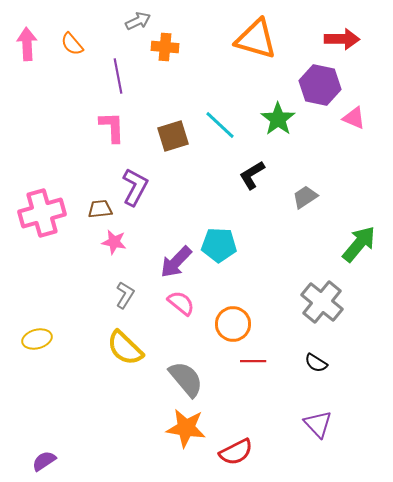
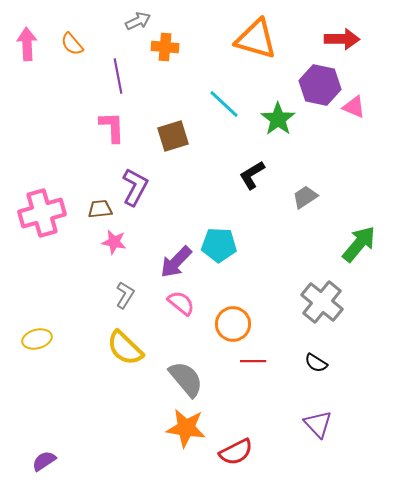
pink triangle: moved 11 px up
cyan line: moved 4 px right, 21 px up
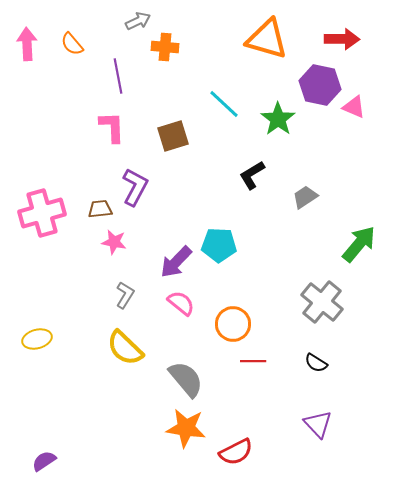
orange triangle: moved 11 px right
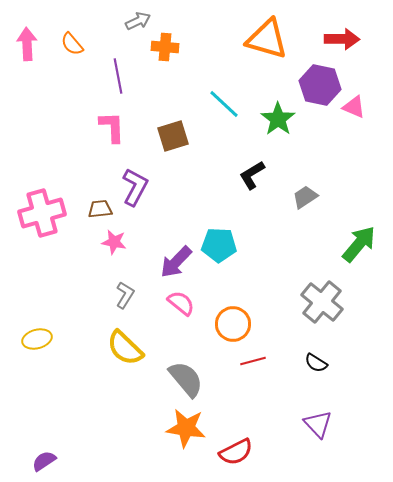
red line: rotated 15 degrees counterclockwise
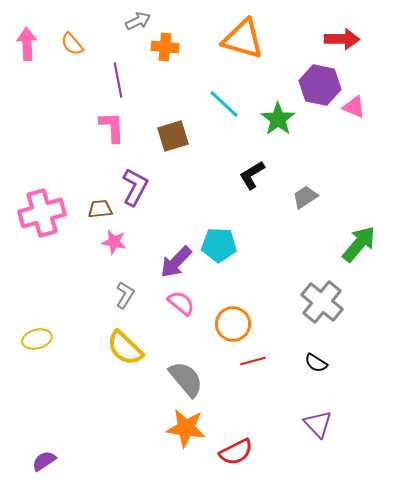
orange triangle: moved 24 px left
purple line: moved 4 px down
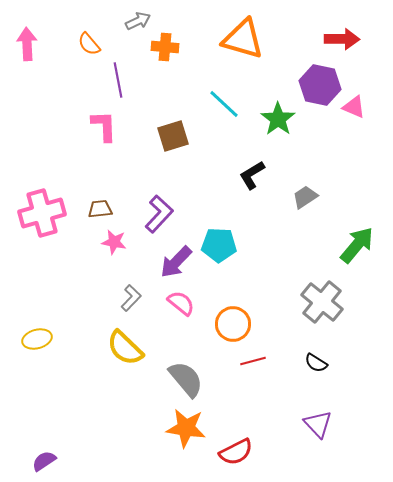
orange semicircle: moved 17 px right
pink L-shape: moved 8 px left, 1 px up
purple L-shape: moved 24 px right, 27 px down; rotated 15 degrees clockwise
green arrow: moved 2 px left, 1 px down
gray L-shape: moved 6 px right, 3 px down; rotated 12 degrees clockwise
